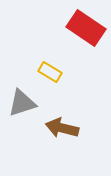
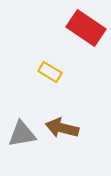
gray triangle: moved 31 px down; rotated 8 degrees clockwise
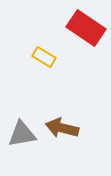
yellow rectangle: moved 6 px left, 15 px up
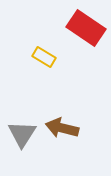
gray triangle: rotated 48 degrees counterclockwise
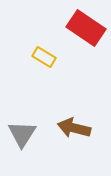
brown arrow: moved 12 px right
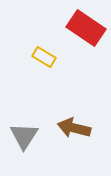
gray triangle: moved 2 px right, 2 px down
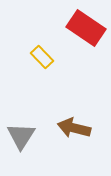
yellow rectangle: moved 2 px left; rotated 15 degrees clockwise
gray triangle: moved 3 px left
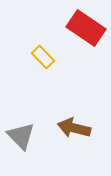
yellow rectangle: moved 1 px right
gray triangle: rotated 16 degrees counterclockwise
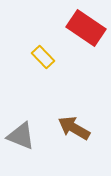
brown arrow: rotated 16 degrees clockwise
gray triangle: rotated 24 degrees counterclockwise
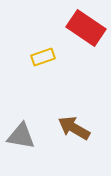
yellow rectangle: rotated 65 degrees counterclockwise
gray triangle: rotated 12 degrees counterclockwise
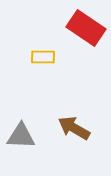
yellow rectangle: rotated 20 degrees clockwise
gray triangle: rotated 8 degrees counterclockwise
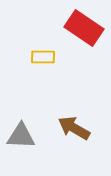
red rectangle: moved 2 px left
